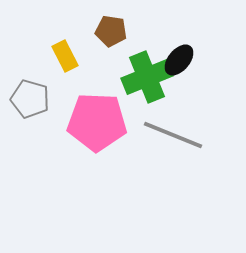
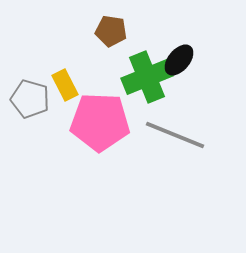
yellow rectangle: moved 29 px down
pink pentagon: moved 3 px right
gray line: moved 2 px right
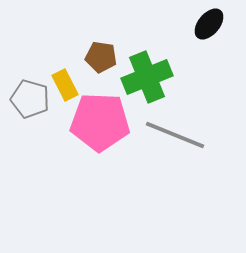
brown pentagon: moved 10 px left, 26 px down
black ellipse: moved 30 px right, 36 px up
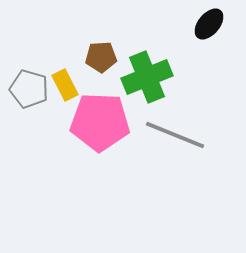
brown pentagon: rotated 12 degrees counterclockwise
gray pentagon: moved 1 px left, 10 px up
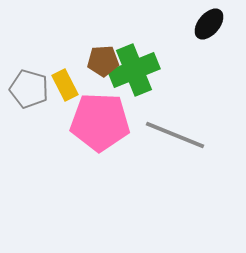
brown pentagon: moved 2 px right, 4 px down
green cross: moved 13 px left, 7 px up
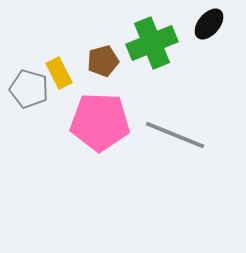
brown pentagon: rotated 12 degrees counterclockwise
green cross: moved 18 px right, 27 px up
yellow rectangle: moved 6 px left, 12 px up
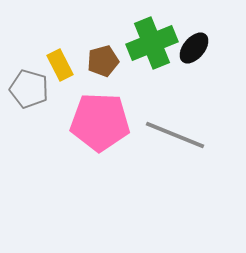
black ellipse: moved 15 px left, 24 px down
yellow rectangle: moved 1 px right, 8 px up
